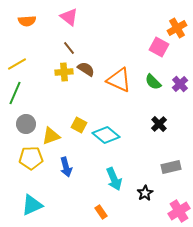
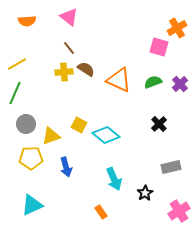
pink square: rotated 12 degrees counterclockwise
green semicircle: rotated 114 degrees clockwise
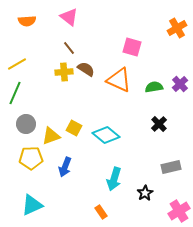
pink square: moved 27 px left
green semicircle: moved 1 px right, 5 px down; rotated 12 degrees clockwise
yellow square: moved 5 px left, 3 px down
blue arrow: moved 1 px left; rotated 36 degrees clockwise
cyan arrow: rotated 40 degrees clockwise
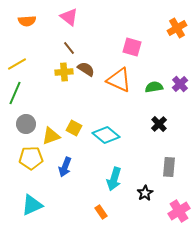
gray rectangle: moved 2 px left; rotated 72 degrees counterclockwise
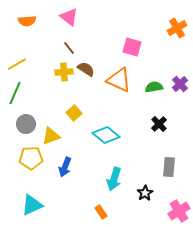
yellow square: moved 15 px up; rotated 21 degrees clockwise
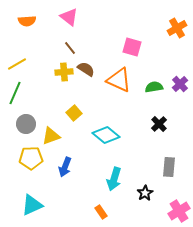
brown line: moved 1 px right
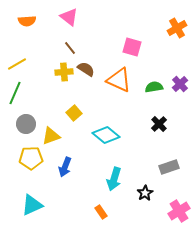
gray rectangle: rotated 66 degrees clockwise
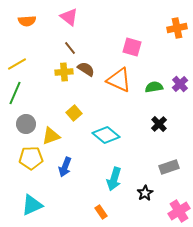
orange cross: rotated 18 degrees clockwise
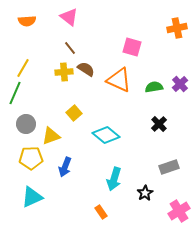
yellow line: moved 6 px right, 4 px down; rotated 30 degrees counterclockwise
cyan triangle: moved 8 px up
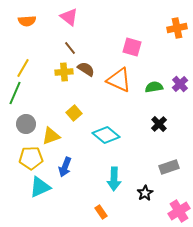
cyan arrow: rotated 15 degrees counterclockwise
cyan triangle: moved 8 px right, 10 px up
